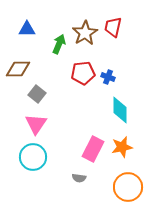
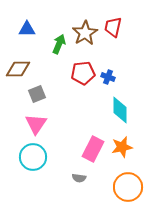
gray square: rotated 30 degrees clockwise
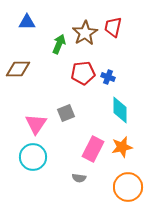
blue triangle: moved 7 px up
gray square: moved 29 px right, 19 px down
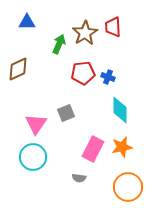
red trapezoid: rotated 15 degrees counterclockwise
brown diamond: rotated 25 degrees counterclockwise
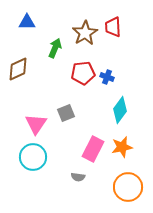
green arrow: moved 4 px left, 4 px down
blue cross: moved 1 px left
cyan diamond: rotated 36 degrees clockwise
gray semicircle: moved 1 px left, 1 px up
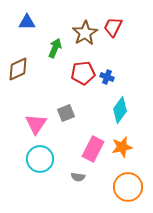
red trapezoid: rotated 30 degrees clockwise
cyan circle: moved 7 px right, 2 px down
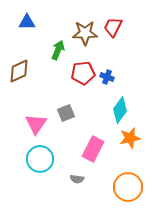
brown star: rotated 30 degrees clockwise
green arrow: moved 3 px right, 2 px down
brown diamond: moved 1 px right, 2 px down
orange star: moved 8 px right, 9 px up
gray semicircle: moved 1 px left, 2 px down
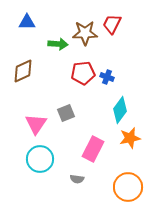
red trapezoid: moved 1 px left, 3 px up
green arrow: moved 6 px up; rotated 72 degrees clockwise
brown diamond: moved 4 px right
